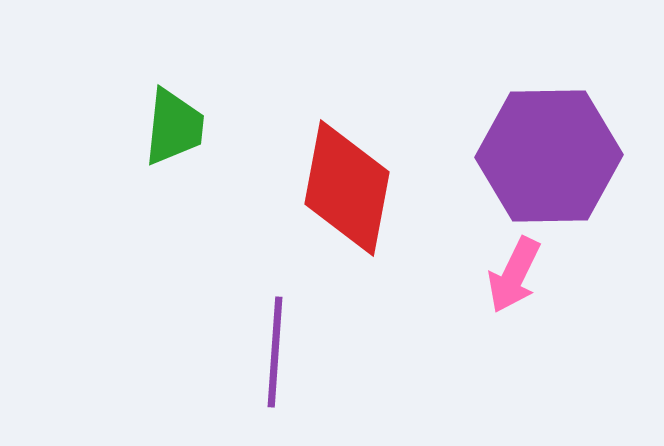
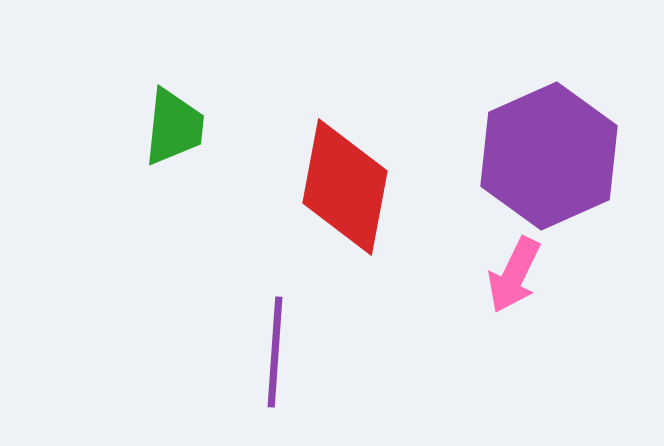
purple hexagon: rotated 23 degrees counterclockwise
red diamond: moved 2 px left, 1 px up
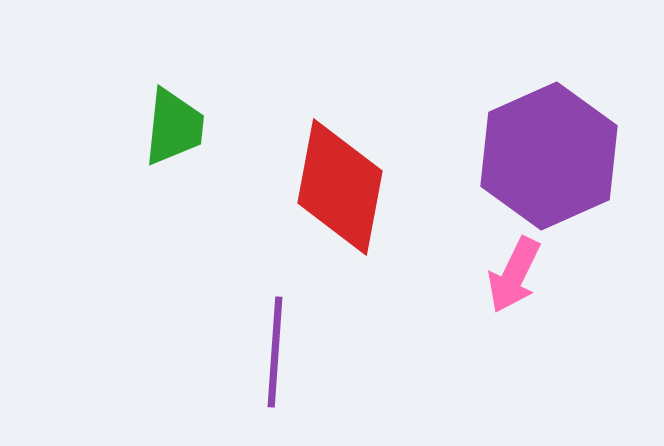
red diamond: moved 5 px left
